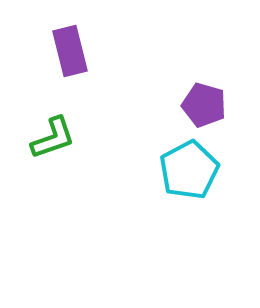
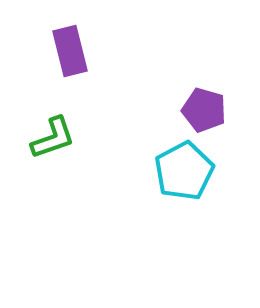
purple pentagon: moved 5 px down
cyan pentagon: moved 5 px left, 1 px down
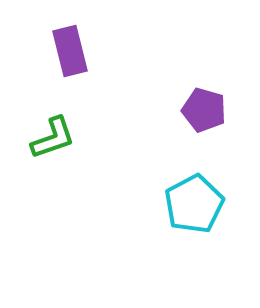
cyan pentagon: moved 10 px right, 33 px down
